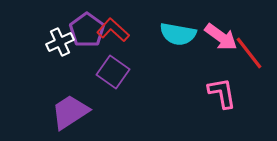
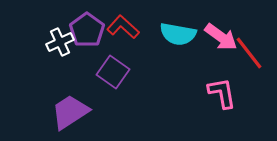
red L-shape: moved 10 px right, 3 px up
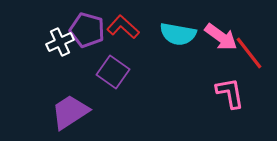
purple pentagon: rotated 20 degrees counterclockwise
pink L-shape: moved 8 px right
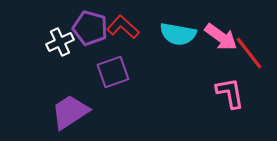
purple pentagon: moved 3 px right, 2 px up
purple square: rotated 36 degrees clockwise
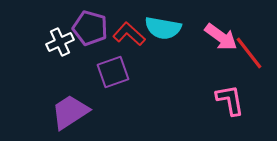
red L-shape: moved 6 px right, 7 px down
cyan semicircle: moved 15 px left, 6 px up
pink L-shape: moved 7 px down
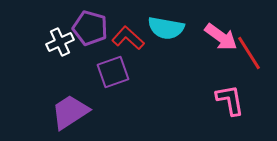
cyan semicircle: moved 3 px right
red L-shape: moved 1 px left, 4 px down
red line: rotated 6 degrees clockwise
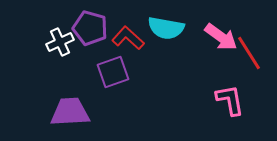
purple trapezoid: rotated 30 degrees clockwise
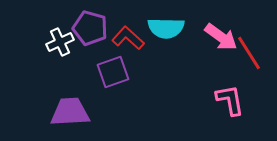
cyan semicircle: rotated 9 degrees counterclockwise
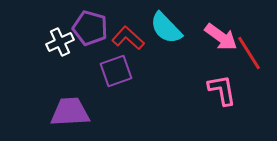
cyan semicircle: rotated 45 degrees clockwise
purple square: moved 3 px right, 1 px up
pink L-shape: moved 8 px left, 10 px up
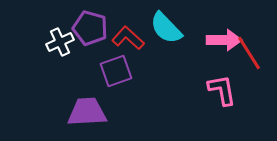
pink arrow: moved 3 px right, 3 px down; rotated 36 degrees counterclockwise
purple trapezoid: moved 17 px right
